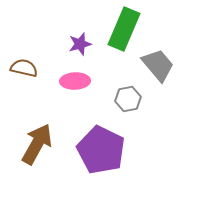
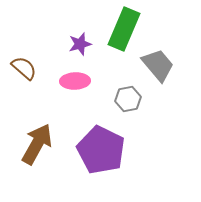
brown semicircle: rotated 28 degrees clockwise
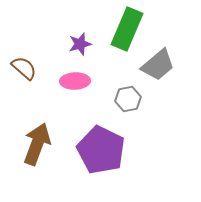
green rectangle: moved 3 px right
gray trapezoid: rotated 90 degrees clockwise
brown arrow: rotated 9 degrees counterclockwise
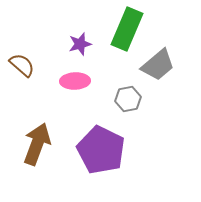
brown semicircle: moved 2 px left, 3 px up
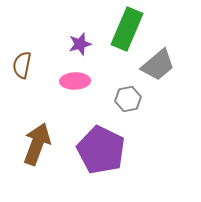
brown semicircle: rotated 120 degrees counterclockwise
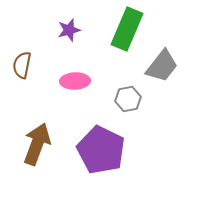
purple star: moved 11 px left, 14 px up
gray trapezoid: moved 4 px right, 1 px down; rotated 12 degrees counterclockwise
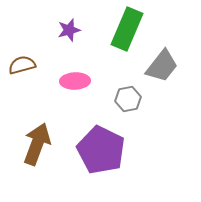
brown semicircle: rotated 64 degrees clockwise
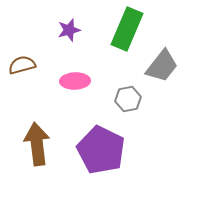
brown arrow: rotated 27 degrees counterclockwise
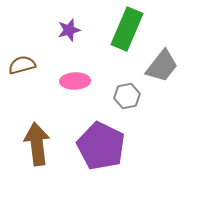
gray hexagon: moved 1 px left, 3 px up
purple pentagon: moved 4 px up
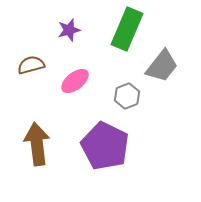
brown semicircle: moved 9 px right
pink ellipse: rotated 36 degrees counterclockwise
gray hexagon: rotated 10 degrees counterclockwise
purple pentagon: moved 4 px right
